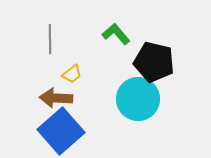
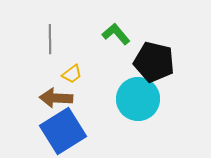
blue square: moved 2 px right; rotated 9 degrees clockwise
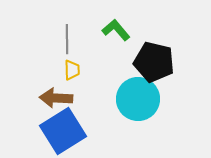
green L-shape: moved 4 px up
gray line: moved 17 px right
yellow trapezoid: moved 4 px up; rotated 55 degrees counterclockwise
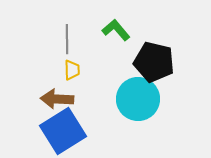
brown arrow: moved 1 px right, 1 px down
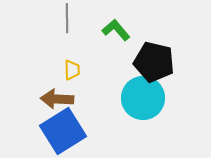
gray line: moved 21 px up
cyan circle: moved 5 px right, 1 px up
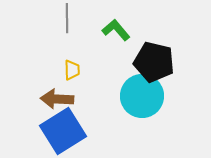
cyan circle: moved 1 px left, 2 px up
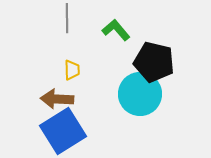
cyan circle: moved 2 px left, 2 px up
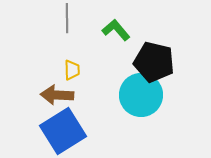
cyan circle: moved 1 px right, 1 px down
brown arrow: moved 4 px up
